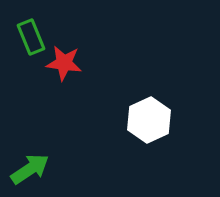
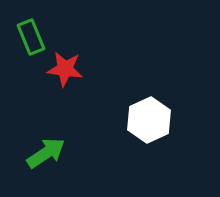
red star: moved 1 px right, 6 px down
green arrow: moved 16 px right, 16 px up
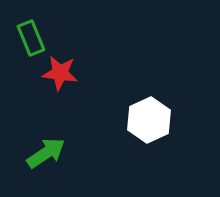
green rectangle: moved 1 px down
red star: moved 5 px left, 4 px down
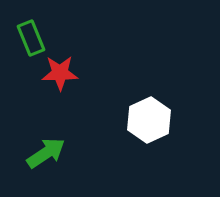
red star: rotated 9 degrees counterclockwise
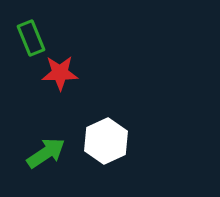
white hexagon: moved 43 px left, 21 px down
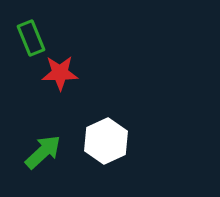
green arrow: moved 3 px left, 1 px up; rotated 9 degrees counterclockwise
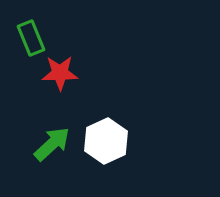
green arrow: moved 9 px right, 8 px up
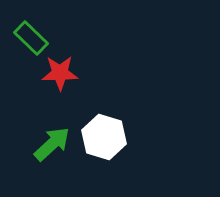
green rectangle: rotated 24 degrees counterclockwise
white hexagon: moved 2 px left, 4 px up; rotated 18 degrees counterclockwise
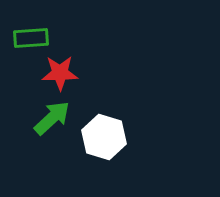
green rectangle: rotated 48 degrees counterclockwise
green arrow: moved 26 px up
